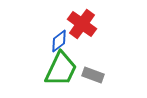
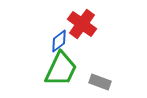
gray rectangle: moved 7 px right, 7 px down
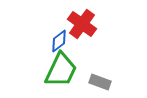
green trapezoid: moved 1 px down
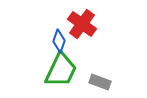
blue diamond: rotated 35 degrees counterclockwise
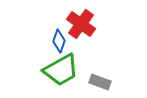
red cross: moved 1 px left
green trapezoid: rotated 36 degrees clockwise
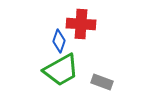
red cross: rotated 32 degrees counterclockwise
gray rectangle: moved 2 px right
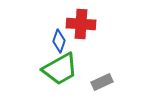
green trapezoid: moved 1 px left, 1 px up
gray rectangle: rotated 45 degrees counterclockwise
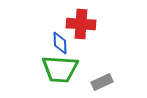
blue diamond: moved 1 px right, 2 px down; rotated 20 degrees counterclockwise
green trapezoid: rotated 33 degrees clockwise
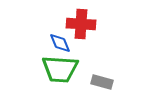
blue diamond: rotated 20 degrees counterclockwise
gray rectangle: rotated 40 degrees clockwise
